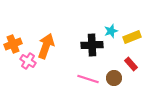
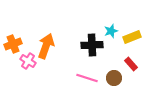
pink line: moved 1 px left, 1 px up
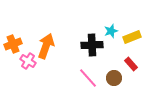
pink line: moved 1 px right; rotated 30 degrees clockwise
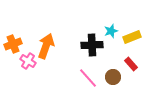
brown circle: moved 1 px left, 1 px up
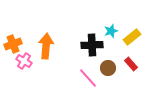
yellow rectangle: rotated 18 degrees counterclockwise
orange arrow: rotated 15 degrees counterclockwise
pink cross: moved 4 px left
brown circle: moved 5 px left, 9 px up
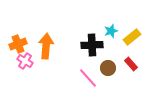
orange cross: moved 5 px right
pink cross: moved 1 px right
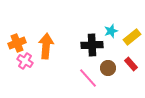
orange cross: moved 1 px left, 1 px up
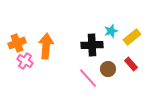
brown circle: moved 1 px down
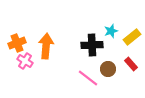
pink line: rotated 10 degrees counterclockwise
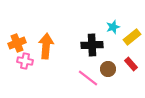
cyan star: moved 2 px right, 4 px up
pink cross: rotated 21 degrees counterclockwise
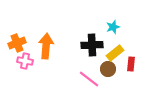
yellow rectangle: moved 17 px left, 16 px down
red rectangle: rotated 48 degrees clockwise
pink line: moved 1 px right, 1 px down
